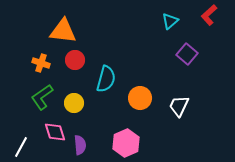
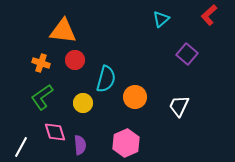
cyan triangle: moved 9 px left, 2 px up
orange circle: moved 5 px left, 1 px up
yellow circle: moved 9 px right
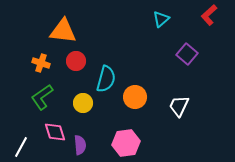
red circle: moved 1 px right, 1 px down
pink hexagon: rotated 16 degrees clockwise
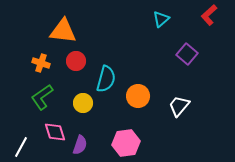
orange circle: moved 3 px right, 1 px up
white trapezoid: rotated 15 degrees clockwise
purple semicircle: rotated 24 degrees clockwise
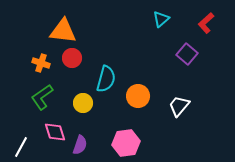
red L-shape: moved 3 px left, 8 px down
red circle: moved 4 px left, 3 px up
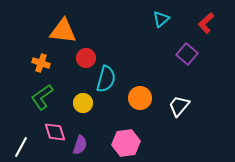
red circle: moved 14 px right
orange circle: moved 2 px right, 2 px down
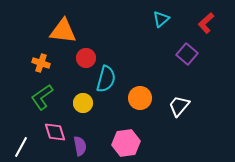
purple semicircle: moved 1 px down; rotated 30 degrees counterclockwise
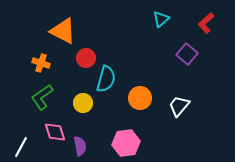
orange triangle: rotated 20 degrees clockwise
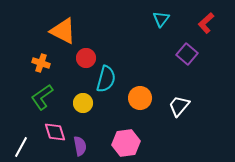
cyan triangle: rotated 12 degrees counterclockwise
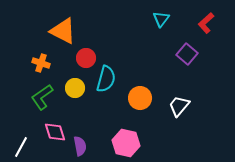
yellow circle: moved 8 px left, 15 px up
pink hexagon: rotated 20 degrees clockwise
